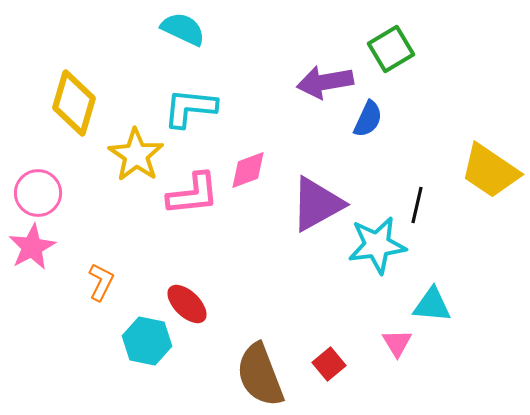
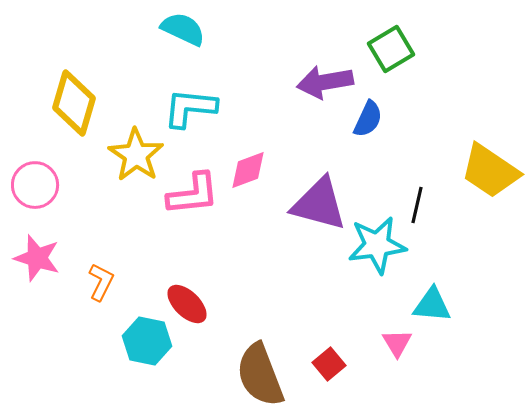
pink circle: moved 3 px left, 8 px up
purple triangle: moved 2 px right; rotated 44 degrees clockwise
pink star: moved 5 px right, 11 px down; rotated 27 degrees counterclockwise
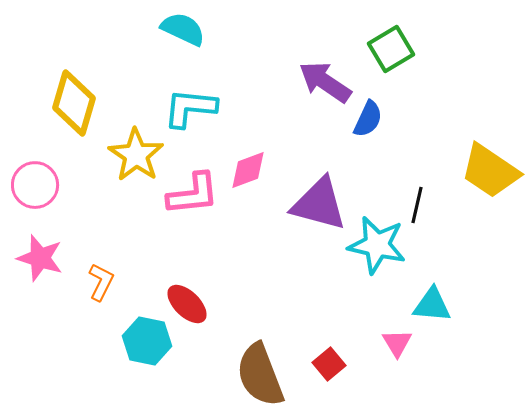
purple arrow: rotated 44 degrees clockwise
cyan star: rotated 20 degrees clockwise
pink star: moved 3 px right
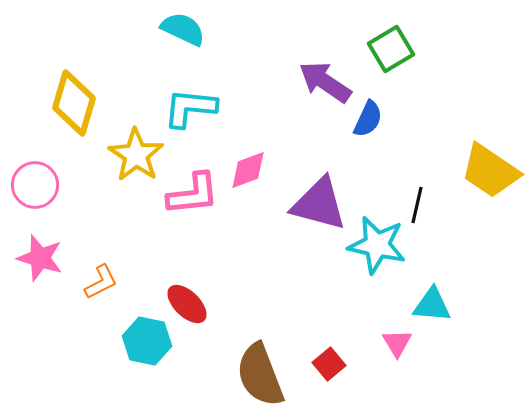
orange L-shape: rotated 36 degrees clockwise
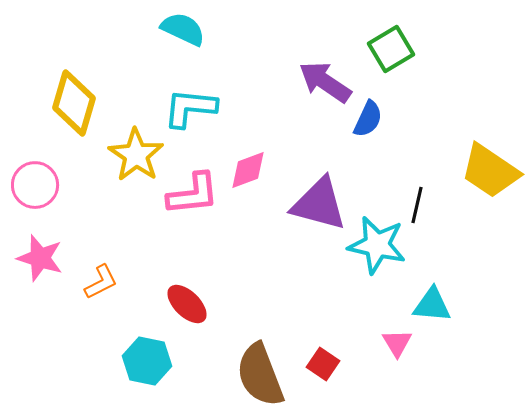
cyan hexagon: moved 20 px down
red square: moved 6 px left; rotated 16 degrees counterclockwise
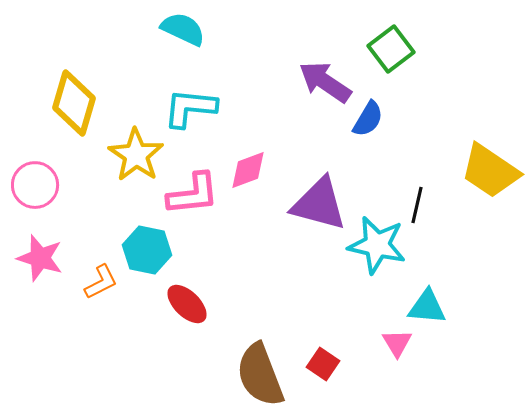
green square: rotated 6 degrees counterclockwise
blue semicircle: rotated 6 degrees clockwise
cyan triangle: moved 5 px left, 2 px down
cyan hexagon: moved 111 px up
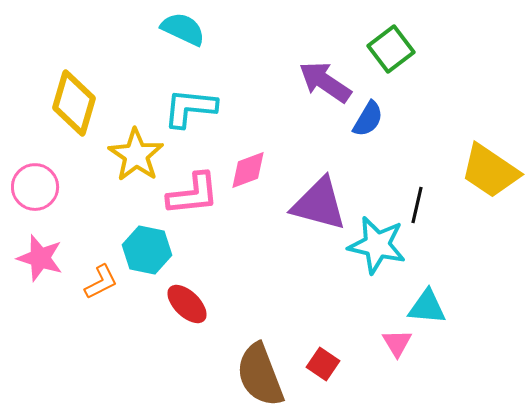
pink circle: moved 2 px down
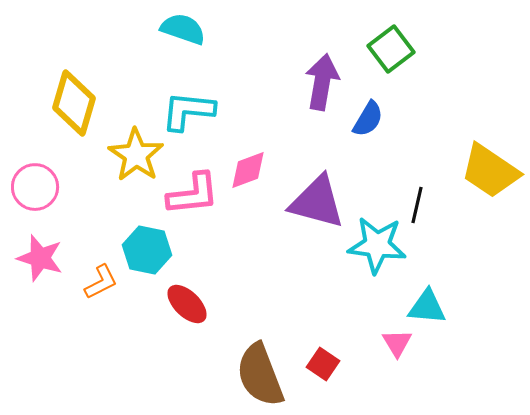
cyan semicircle: rotated 6 degrees counterclockwise
purple arrow: moved 3 px left; rotated 66 degrees clockwise
cyan L-shape: moved 2 px left, 3 px down
purple triangle: moved 2 px left, 2 px up
cyan star: rotated 6 degrees counterclockwise
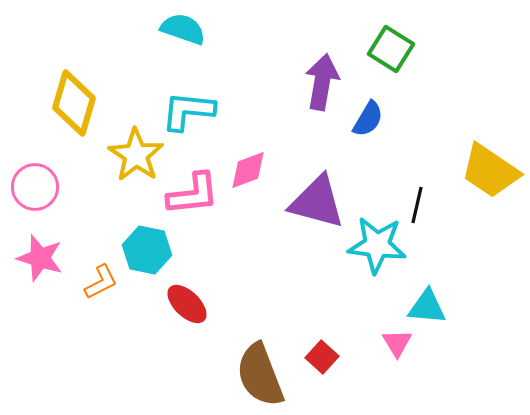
green square: rotated 21 degrees counterclockwise
red square: moved 1 px left, 7 px up; rotated 8 degrees clockwise
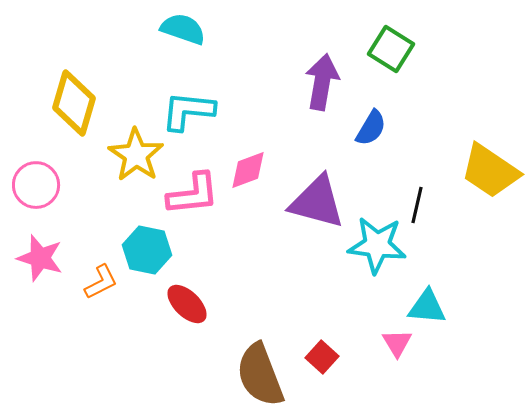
blue semicircle: moved 3 px right, 9 px down
pink circle: moved 1 px right, 2 px up
